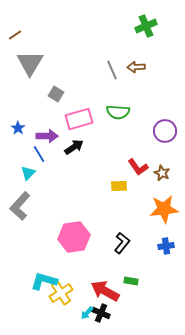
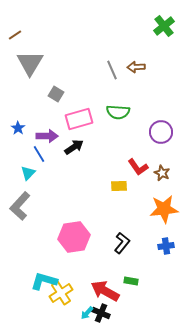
green cross: moved 18 px right; rotated 15 degrees counterclockwise
purple circle: moved 4 px left, 1 px down
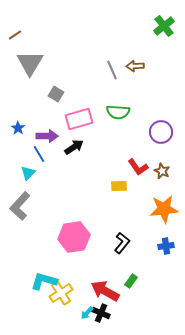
brown arrow: moved 1 px left, 1 px up
brown star: moved 2 px up
green rectangle: rotated 64 degrees counterclockwise
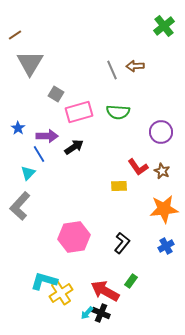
pink rectangle: moved 7 px up
blue cross: rotated 21 degrees counterclockwise
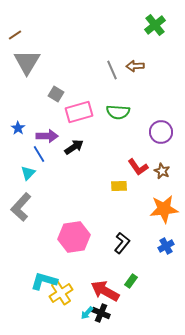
green cross: moved 9 px left, 1 px up
gray triangle: moved 3 px left, 1 px up
gray L-shape: moved 1 px right, 1 px down
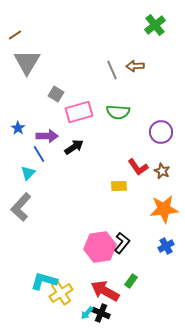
pink hexagon: moved 26 px right, 10 px down
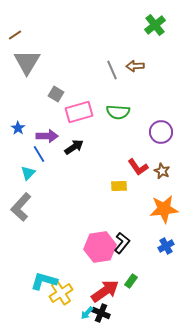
red arrow: rotated 116 degrees clockwise
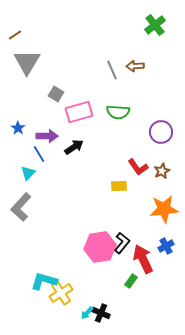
brown star: rotated 21 degrees clockwise
red arrow: moved 38 px right, 32 px up; rotated 80 degrees counterclockwise
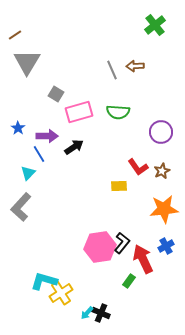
green rectangle: moved 2 px left
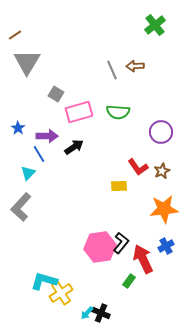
black L-shape: moved 1 px left
